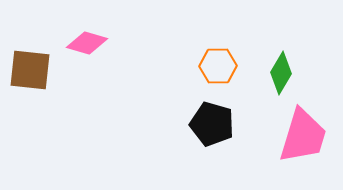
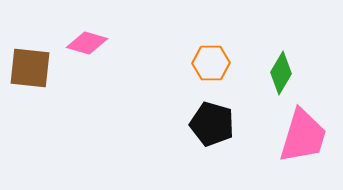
orange hexagon: moved 7 px left, 3 px up
brown square: moved 2 px up
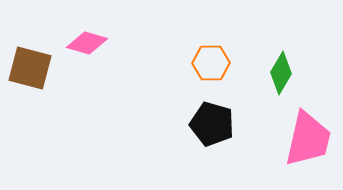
brown square: rotated 9 degrees clockwise
pink trapezoid: moved 5 px right, 3 px down; rotated 4 degrees counterclockwise
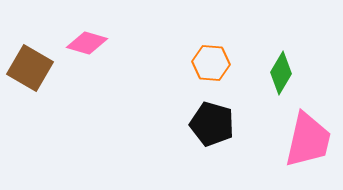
orange hexagon: rotated 6 degrees clockwise
brown square: rotated 15 degrees clockwise
pink trapezoid: moved 1 px down
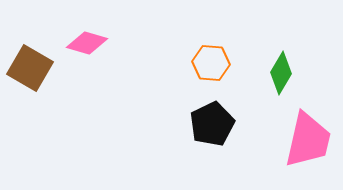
black pentagon: rotated 30 degrees clockwise
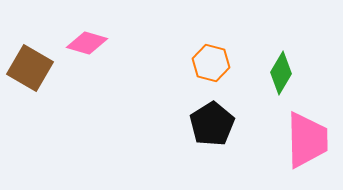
orange hexagon: rotated 9 degrees clockwise
black pentagon: rotated 6 degrees counterclockwise
pink trapezoid: moved 1 px left; rotated 14 degrees counterclockwise
